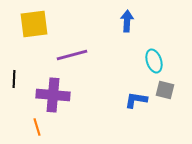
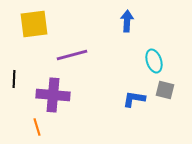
blue L-shape: moved 2 px left, 1 px up
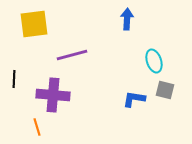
blue arrow: moved 2 px up
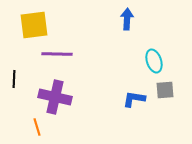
yellow square: moved 1 px down
purple line: moved 15 px left, 1 px up; rotated 16 degrees clockwise
gray square: rotated 18 degrees counterclockwise
purple cross: moved 2 px right, 2 px down; rotated 8 degrees clockwise
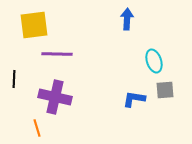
orange line: moved 1 px down
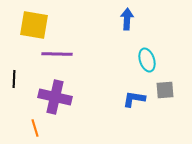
yellow square: rotated 16 degrees clockwise
cyan ellipse: moved 7 px left, 1 px up
orange line: moved 2 px left
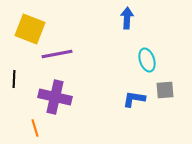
blue arrow: moved 1 px up
yellow square: moved 4 px left, 4 px down; rotated 12 degrees clockwise
purple line: rotated 12 degrees counterclockwise
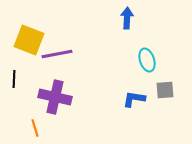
yellow square: moved 1 px left, 11 px down
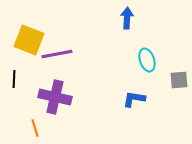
gray square: moved 14 px right, 10 px up
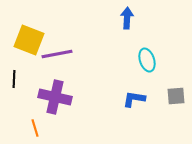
gray square: moved 3 px left, 16 px down
